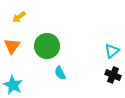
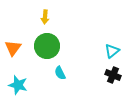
yellow arrow: moved 26 px right; rotated 48 degrees counterclockwise
orange triangle: moved 1 px right, 2 px down
cyan star: moved 5 px right; rotated 12 degrees counterclockwise
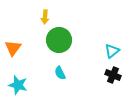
green circle: moved 12 px right, 6 px up
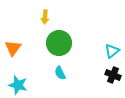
green circle: moved 3 px down
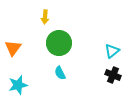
cyan star: rotated 30 degrees counterclockwise
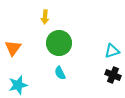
cyan triangle: rotated 21 degrees clockwise
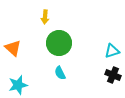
orange triangle: rotated 24 degrees counterclockwise
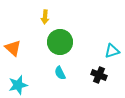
green circle: moved 1 px right, 1 px up
black cross: moved 14 px left
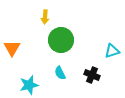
green circle: moved 1 px right, 2 px up
orange triangle: moved 1 px left; rotated 18 degrees clockwise
black cross: moved 7 px left
cyan star: moved 11 px right
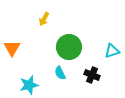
yellow arrow: moved 1 px left, 2 px down; rotated 24 degrees clockwise
green circle: moved 8 px right, 7 px down
